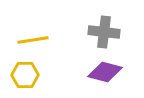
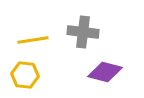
gray cross: moved 21 px left
yellow hexagon: rotated 8 degrees clockwise
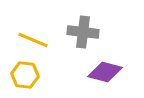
yellow line: rotated 32 degrees clockwise
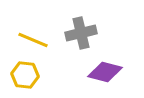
gray cross: moved 2 px left, 1 px down; rotated 20 degrees counterclockwise
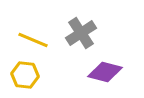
gray cross: rotated 20 degrees counterclockwise
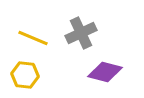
gray cross: rotated 8 degrees clockwise
yellow line: moved 2 px up
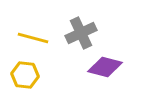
yellow line: rotated 8 degrees counterclockwise
purple diamond: moved 5 px up
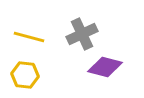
gray cross: moved 1 px right, 1 px down
yellow line: moved 4 px left, 1 px up
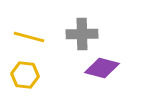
gray cross: rotated 24 degrees clockwise
purple diamond: moved 3 px left, 1 px down
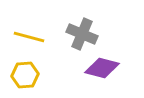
gray cross: rotated 24 degrees clockwise
yellow hexagon: rotated 12 degrees counterclockwise
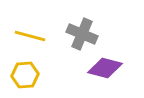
yellow line: moved 1 px right, 1 px up
purple diamond: moved 3 px right
